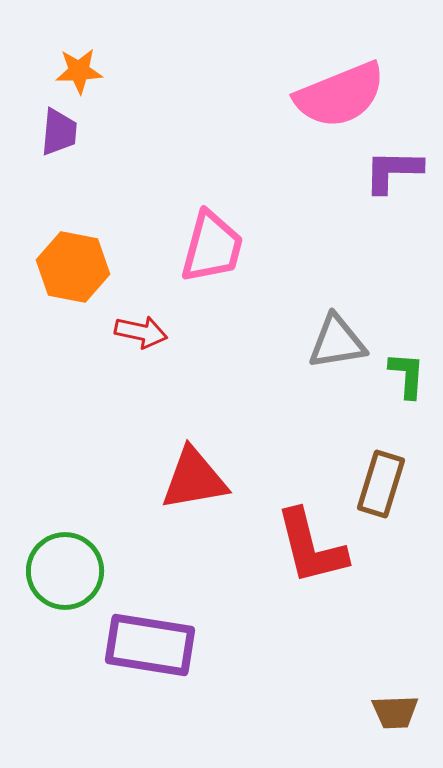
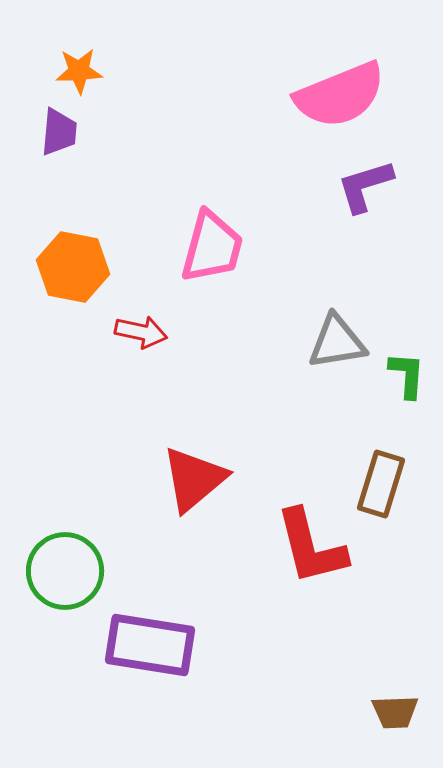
purple L-shape: moved 28 px left, 15 px down; rotated 18 degrees counterclockwise
red triangle: rotated 30 degrees counterclockwise
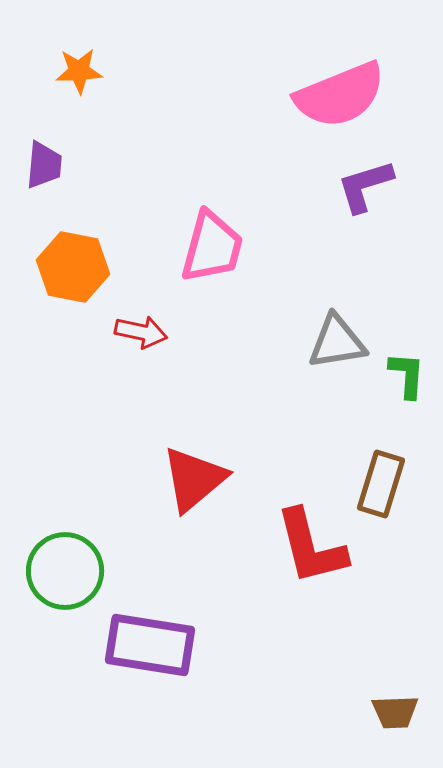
purple trapezoid: moved 15 px left, 33 px down
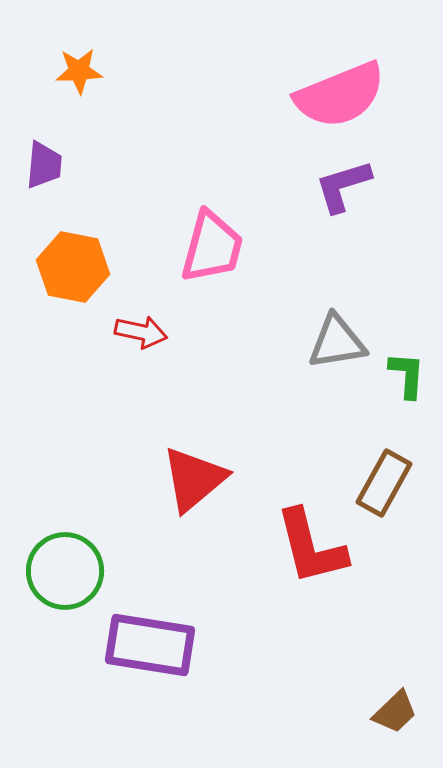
purple L-shape: moved 22 px left
brown rectangle: moved 3 px right, 1 px up; rotated 12 degrees clockwise
brown trapezoid: rotated 42 degrees counterclockwise
